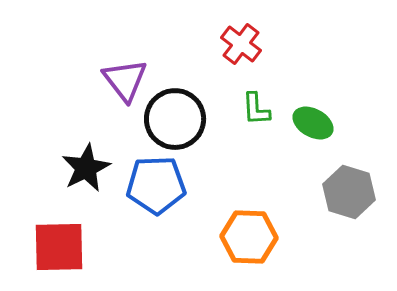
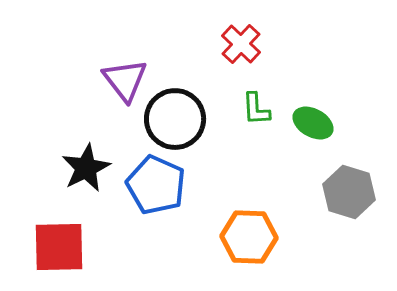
red cross: rotated 6 degrees clockwise
blue pentagon: rotated 26 degrees clockwise
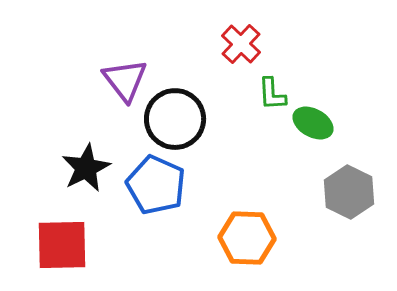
green L-shape: moved 16 px right, 15 px up
gray hexagon: rotated 9 degrees clockwise
orange hexagon: moved 2 px left, 1 px down
red square: moved 3 px right, 2 px up
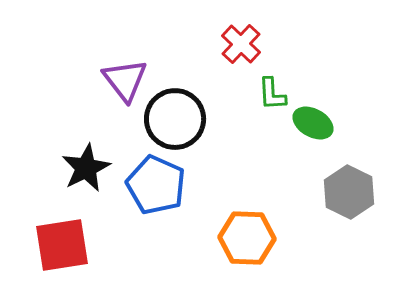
red square: rotated 8 degrees counterclockwise
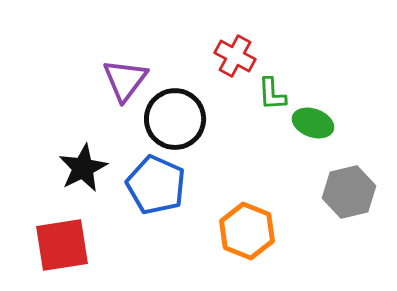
red cross: moved 6 px left, 12 px down; rotated 15 degrees counterclockwise
purple triangle: rotated 15 degrees clockwise
green ellipse: rotated 9 degrees counterclockwise
black star: moved 3 px left
gray hexagon: rotated 21 degrees clockwise
orange hexagon: moved 7 px up; rotated 20 degrees clockwise
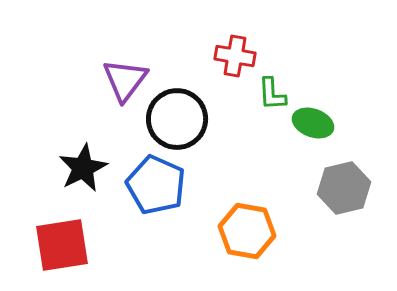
red cross: rotated 18 degrees counterclockwise
black circle: moved 2 px right
gray hexagon: moved 5 px left, 4 px up
orange hexagon: rotated 12 degrees counterclockwise
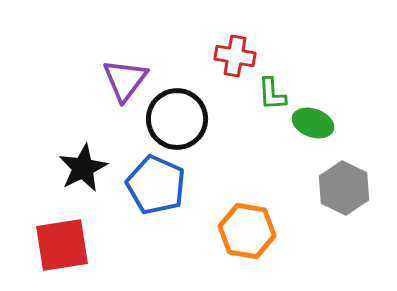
gray hexagon: rotated 21 degrees counterclockwise
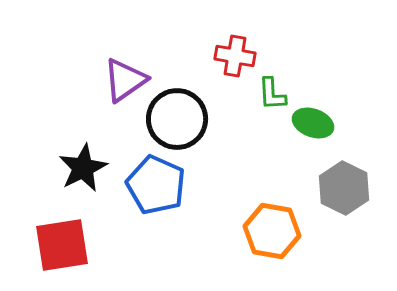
purple triangle: rotated 18 degrees clockwise
orange hexagon: moved 25 px right
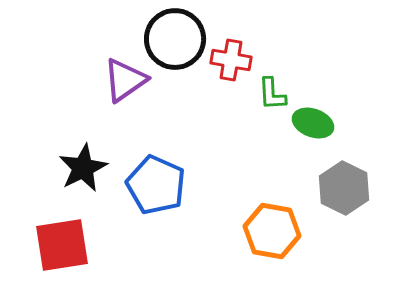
red cross: moved 4 px left, 4 px down
black circle: moved 2 px left, 80 px up
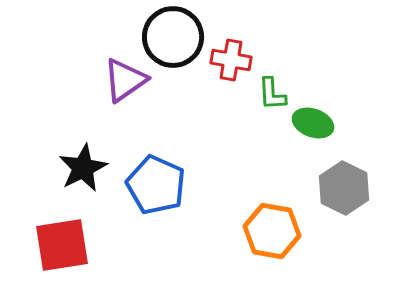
black circle: moved 2 px left, 2 px up
